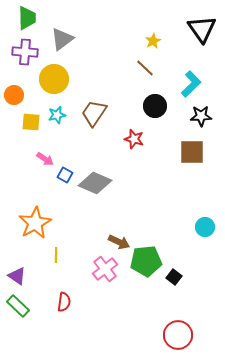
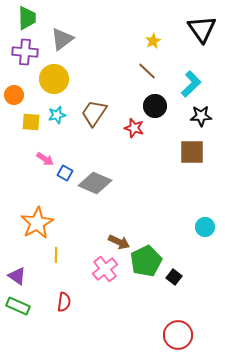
brown line: moved 2 px right, 3 px down
red star: moved 11 px up
blue square: moved 2 px up
orange star: moved 2 px right
green pentagon: rotated 20 degrees counterclockwise
green rectangle: rotated 20 degrees counterclockwise
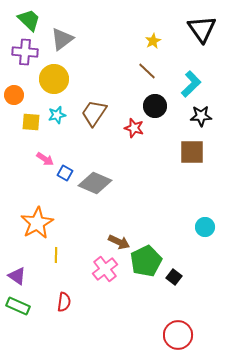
green trapezoid: moved 2 px right, 2 px down; rotated 45 degrees counterclockwise
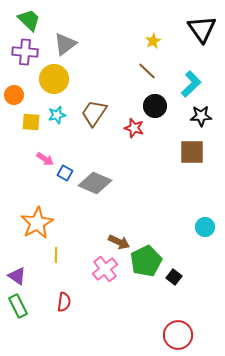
gray triangle: moved 3 px right, 5 px down
green rectangle: rotated 40 degrees clockwise
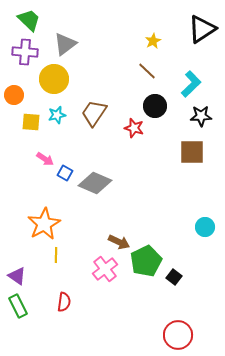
black triangle: rotated 32 degrees clockwise
orange star: moved 7 px right, 1 px down
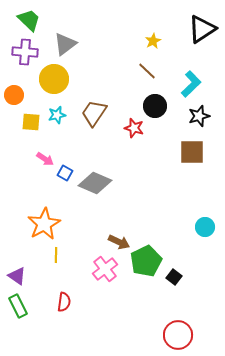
black star: moved 2 px left; rotated 15 degrees counterclockwise
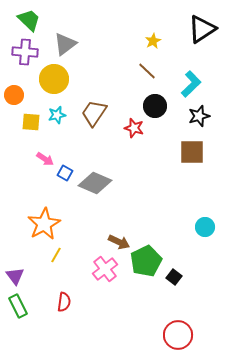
yellow line: rotated 28 degrees clockwise
purple triangle: moved 2 px left; rotated 18 degrees clockwise
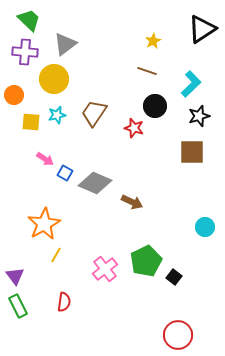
brown line: rotated 24 degrees counterclockwise
brown arrow: moved 13 px right, 40 px up
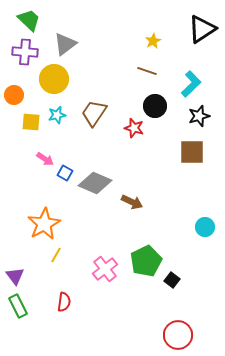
black square: moved 2 px left, 3 px down
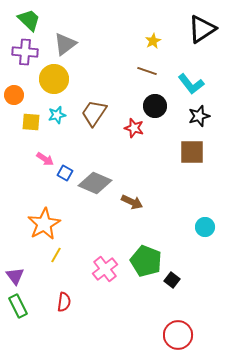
cyan L-shape: rotated 96 degrees clockwise
green pentagon: rotated 24 degrees counterclockwise
